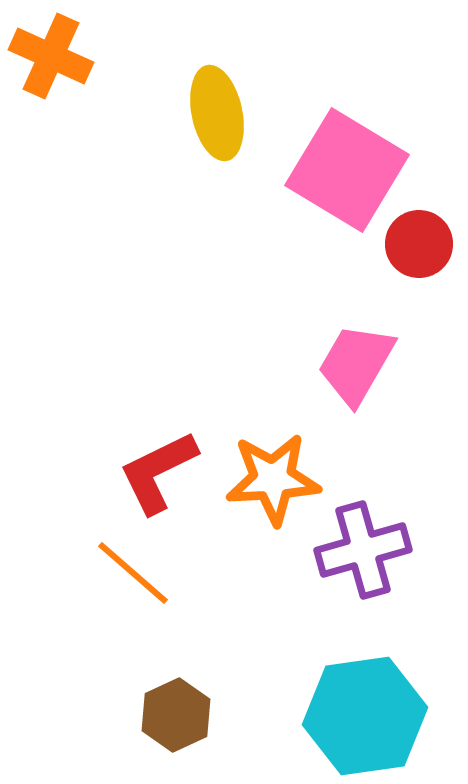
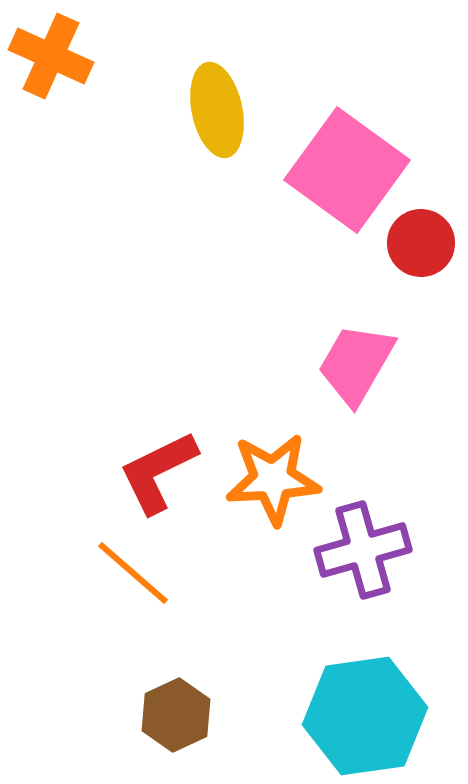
yellow ellipse: moved 3 px up
pink square: rotated 5 degrees clockwise
red circle: moved 2 px right, 1 px up
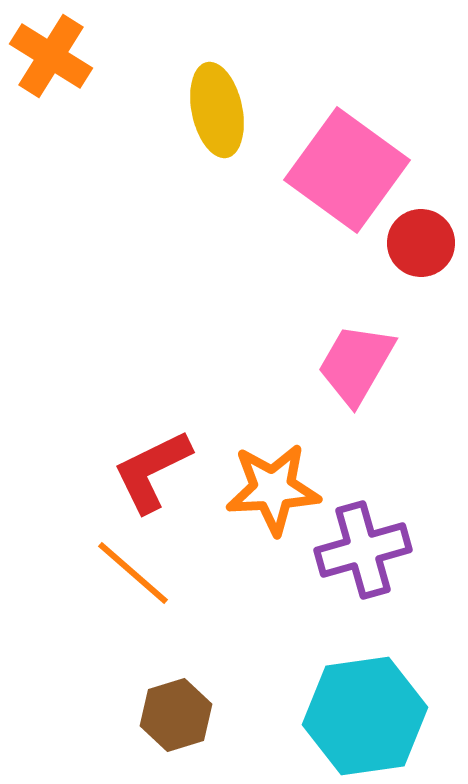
orange cross: rotated 8 degrees clockwise
red L-shape: moved 6 px left, 1 px up
orange star: moved 10 px down
brown hexagon: rotated 8 degrees clockwise
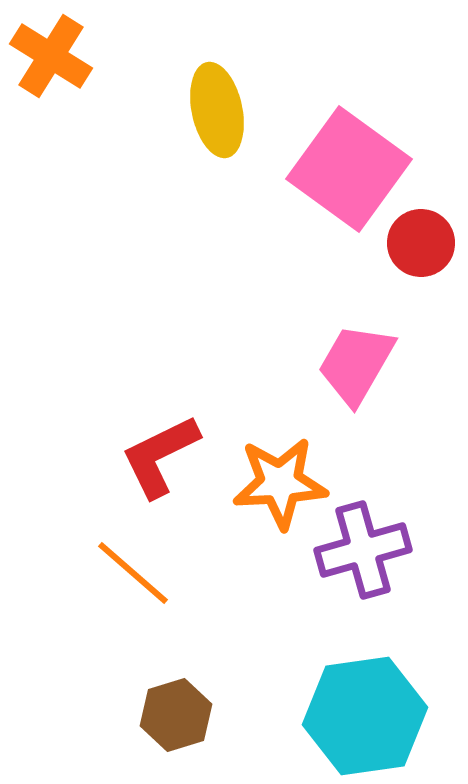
pink square: moved 2 px right, 1 px up
red L-shape: moved 8 px right, 15 px up
orange star: moved 7 px right, 6 px up
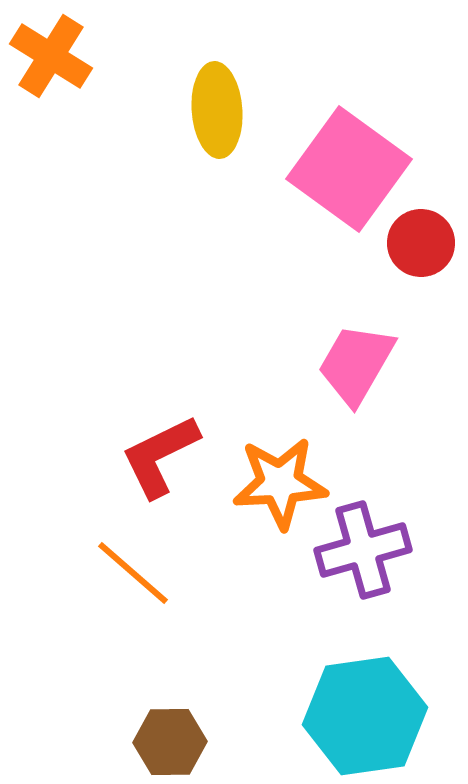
yellow ellipse: rotated 8 degrees clockwise
brown hexagon: moved 6 px left, 27 px down; rotated 16 degrees clockwise
